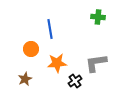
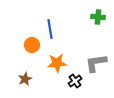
orange circle: moved 1 px right, 4 px up
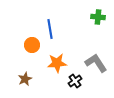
gray L-shape: rotated 65 degrees clockwise
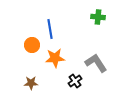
orange star: moved 2 px left, 5 px up
brown star: moved 6 px right, 4 px down; rotated 24 degrees clockwise
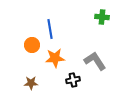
green cross: moved 4 px right
gray L-shape: moved 1 px left, 2 px up
black cross: moved 2 px left, 1 px up; rotated 24 degrees clockwise
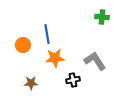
blue line: moved 3 px left, 5 px down
orange circle: moved 9 px left
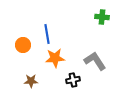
brown star: moved 2 px up
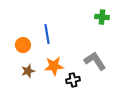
orange star: moved 1 px left, 8 px down
brown star: moved 3 px left, 10 px up; rotated 16 degrees counterclockwise
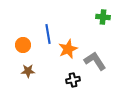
green cross: moved 1 px right
blue line: moved 1 px right
orange star: moved 14 px right, 17 px up; rotated 18 degrees counterclockwise
brown star: rotated 16 degrees clockwise
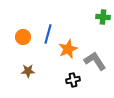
blue line: rotated 24 degrees clockwise
orange circle: moved 8 px up
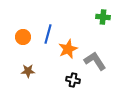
black cross: rotated 24 degrees clockwise
